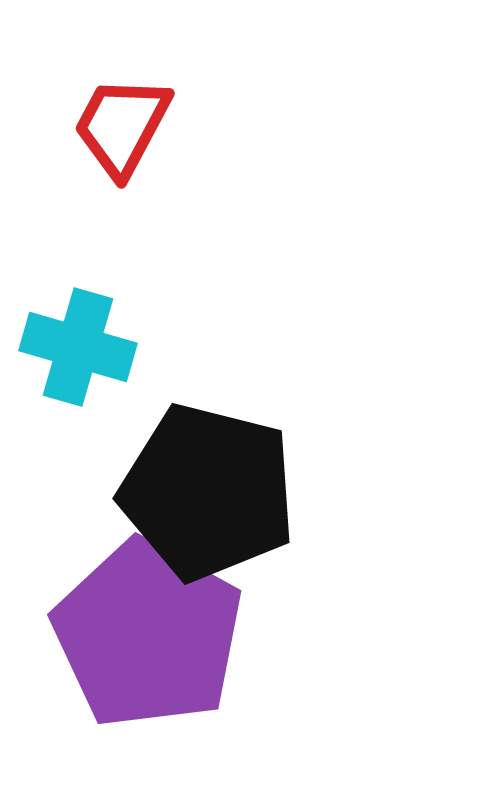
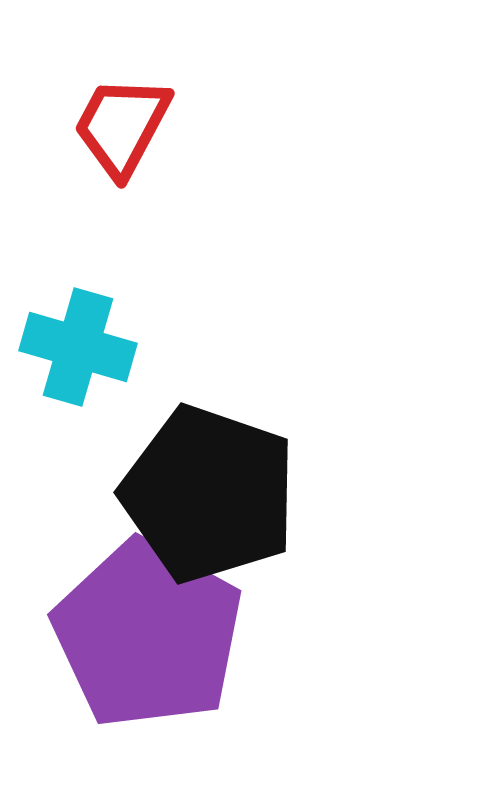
black pentagon: moved 1 px right, 2 px down; rotated 5 degrees clockwise
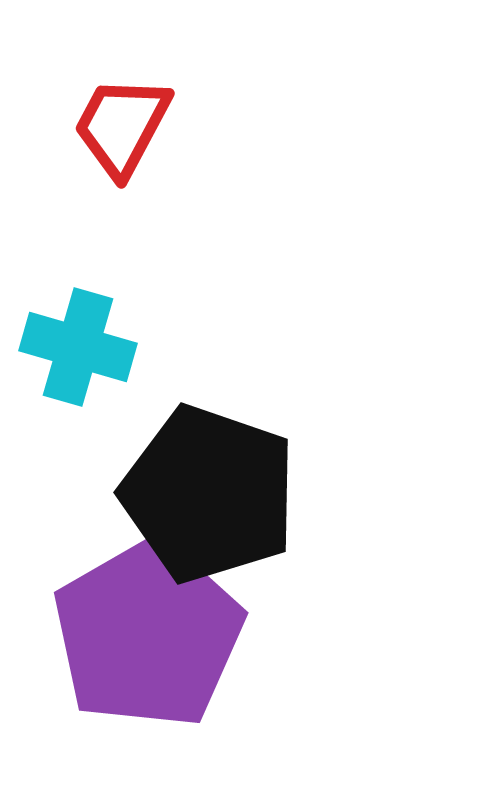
purple pentagon: rotated 13 degrees clockwise
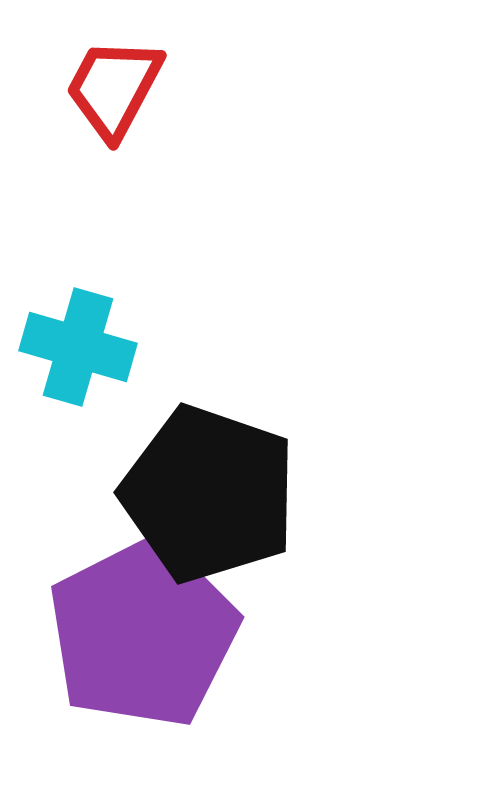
red trapezoid: moved 8 px left, 38 px up
purple pentagon: moved 5 px left, 1 px up; rotated 3 degrees clockwise
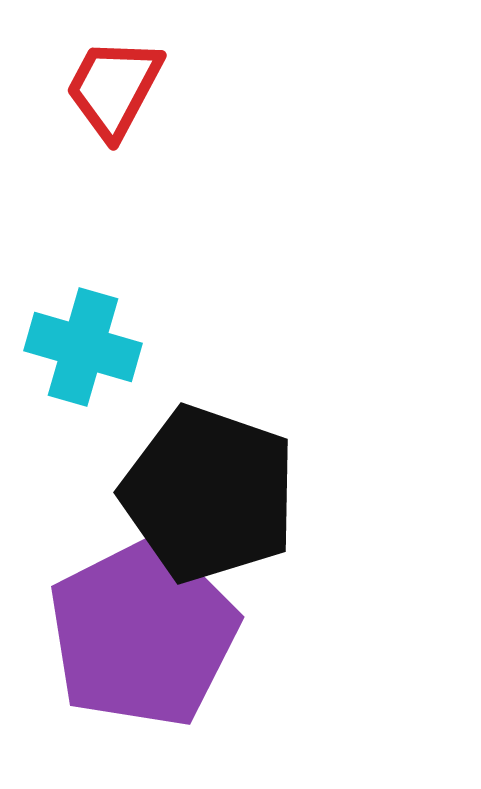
cyan cross: moved 5 px right
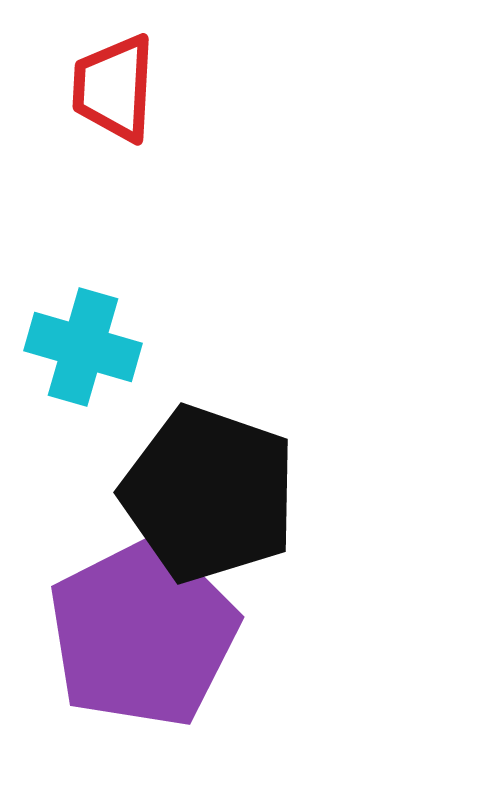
red trapezoid: rotated 25 degrees counterclockwise
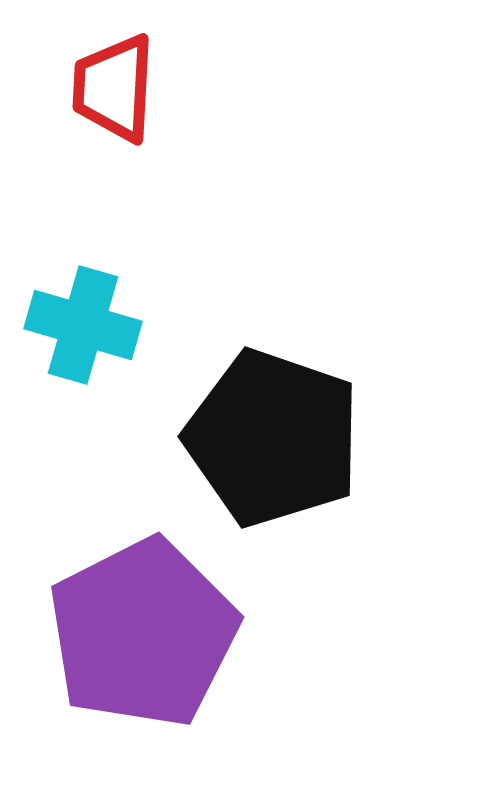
cyan cross: moved 22 px up
black pentagon: moved 64 px right, 56 px up
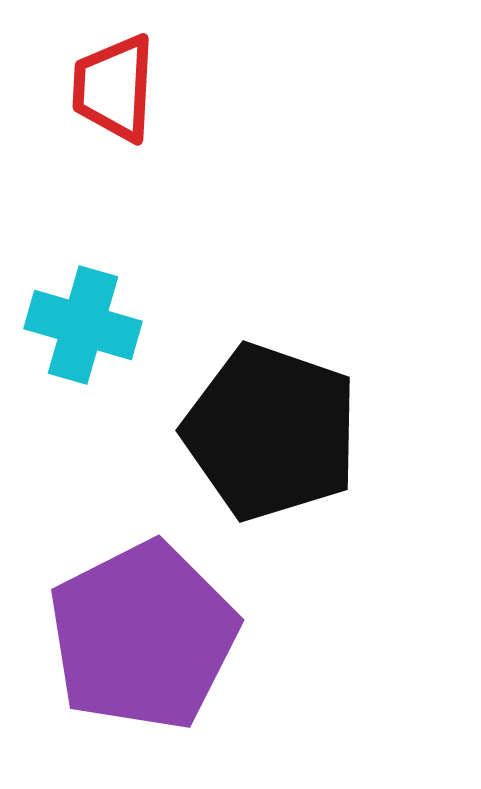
black pentagon: moved 2 px left, 6 px up
purple pentagon: moved 3 px down
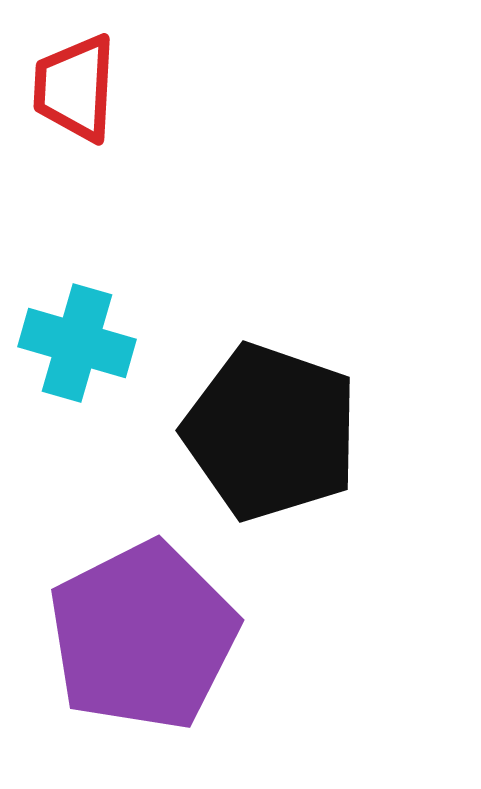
red trapezoid: moved 39 px left
cyan cross: moved 6 px left, 18 px down
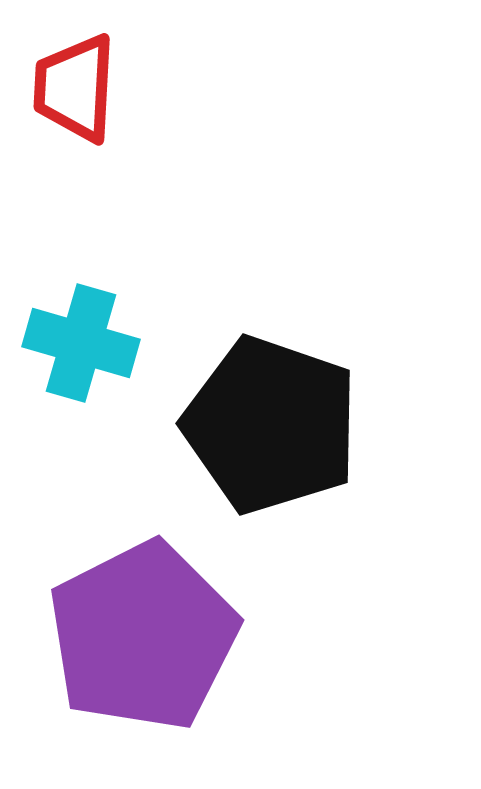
cyan cross: moved 4 px right
black pentagon: moved 7 px up
